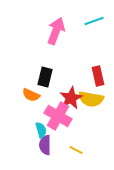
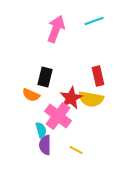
pink arrow: moved 2 px up
pink cross: rotated 8 degrees clockwise
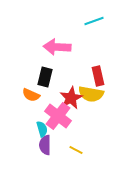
pink arrow: moved 1 px right, 18 px down; rotated 108 degrees counterclockwise
yellow semicircle: moved 5 px up
cyan semicircle: moved 1 px right, 1 px up
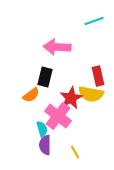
orange semicircle: rotated 60 degrees counterclockwise
yellow line: moved 1 px left, 2 px down; rotated 32 degrees clockwise
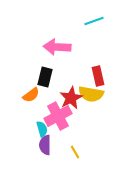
pink cross: rotated 24 degrees clockwise
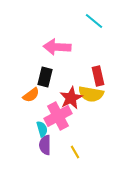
cyan line: rotated 60 degrees clockwise
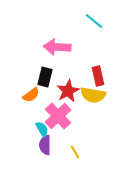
yellow semicircle: moved 2 px right, 1 px down
red star: moved 3 px left, 7 px up
pink cross: rotated 16 degrees counterclockwise
cyan semicircle: rotated 14 degrees counterclockwise
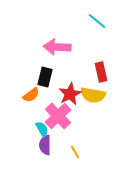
cyan line: moved 3 px right
red rectangle: moved 3 px right, 4 px up
red star: moved 2 px right, 3 px down
